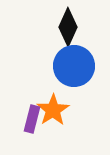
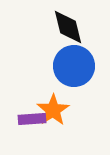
black diamond: rotated 39 degrees counterclockwise
purple rectangle: rotated 72 degrees clockwise
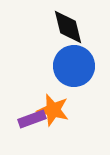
orange star: rotated 24 degrees counterclockwise
purple rectangle: rotated 16 degrees counterclockwise
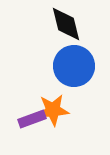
black diamond: moved 2 px left, 3 px up
orange star: rotated 20 degrees counterclockwise
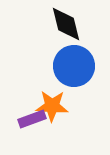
orange star: moved 1 px left, 4 px up; rotated 8 degrees clockwise
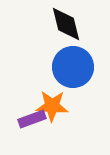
blue circle: moved 1 px left, 1 px down
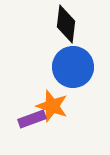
black diamond: rotated 21 degrees clockwise
orange star: rotated 16 degrees clockwise
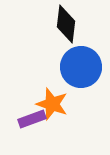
blue circle: moved 8 px right
orange star: moved 2 px up
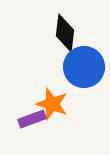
black diamond: moved 1 px left, 9 px down
blue circle: moved 3 px right
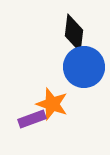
black diamond: moved 9 px right
